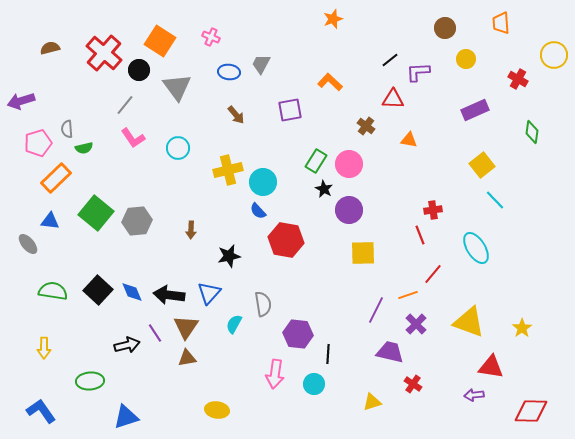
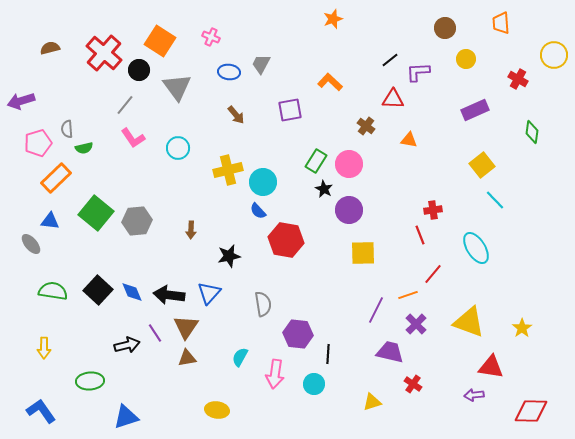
gray ellipse at (28, 244): moved 3 px right
cyan semicircle at (234, 324): moved 6 px right, 33 px down
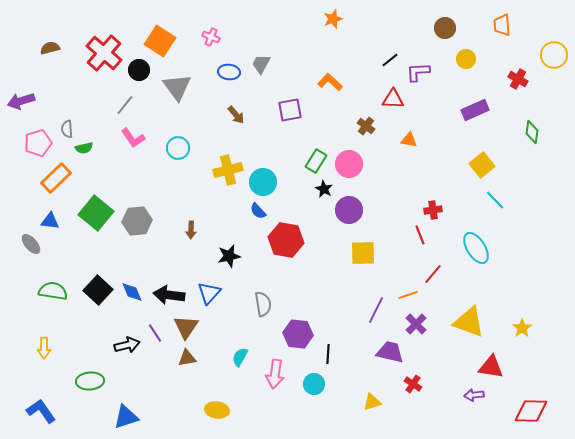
orange trapezoid at (501, 23): moved 1 px right, 2 px down
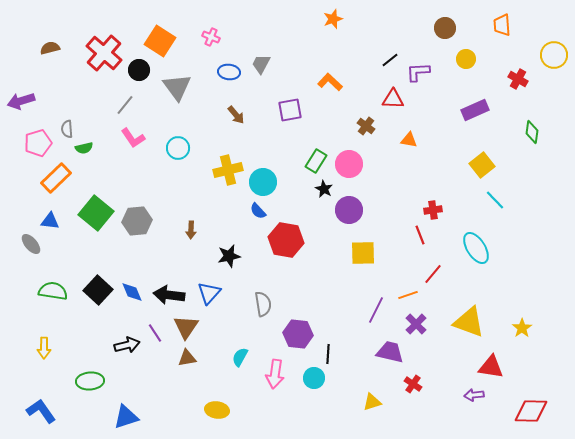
cyan circle at (314, 384): moved 6 px up
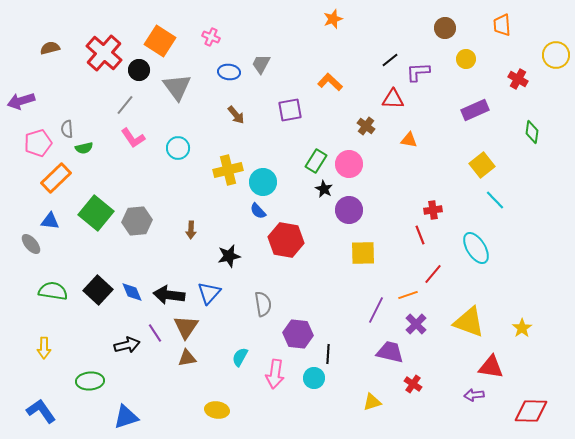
yellow circle at (554, 55): moved 2 px right
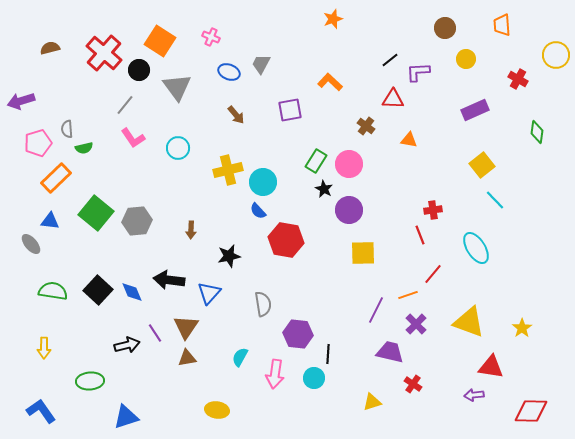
blue ellipse at (229, 72): rotated 15 degrees clockwise
green diamond at (532, 132): moved 5 px right
black arrow at (169, 295): moved 15 px up
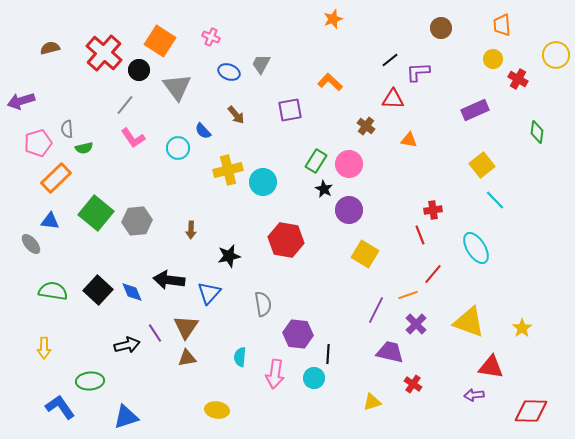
brown circle at (445, 28): moved 4 px left
yellow circle at (466, 59): moved 27 px right
blue semicircle at (258, 211): moved 55 px left, 80 px up
yellow square at (363, 253): moved 2 px right, 1 px down; rotated 32 degrees clockwise
cyan semicircle at (240, 357): rotated 24 degrees counterclockwise
blue L-shape at (41, 411): moved 19 px right, 4 px up
